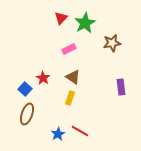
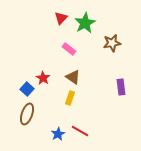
pink rectangle: rotated 64 degrees clockwise
blue square: moved 2 px right
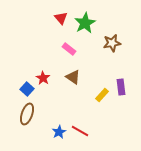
red triangle: rotated 24 degrees counterclockwise
yellow rectangle: moved 32 px right, 3 px up; rotated 24 degrees clockwise
blue star: moved 1 px right, 2 px up
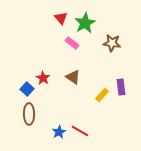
brown star: rotated 18 degrees clockwise
pink rectangle: moved 3 px right, 6 px up
brown ellipse: moved 2 px right; rotated 20 degrees counterclockwise
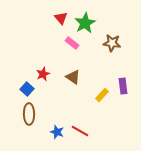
red star: moved 4 px up; rotated 16 degrees clockwise
purple rectangle: moved 2 px right, 1 px up
blue star: moved 2 px left; rotated 24 degrees counterclockwise
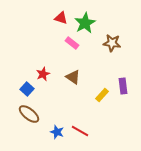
red triangle: rotated 32 degrees counterclockwise
brown ellipse: rotated 50 degrees counterclockwise
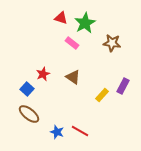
purple rectangle: rotated 35 degrees clockwise
